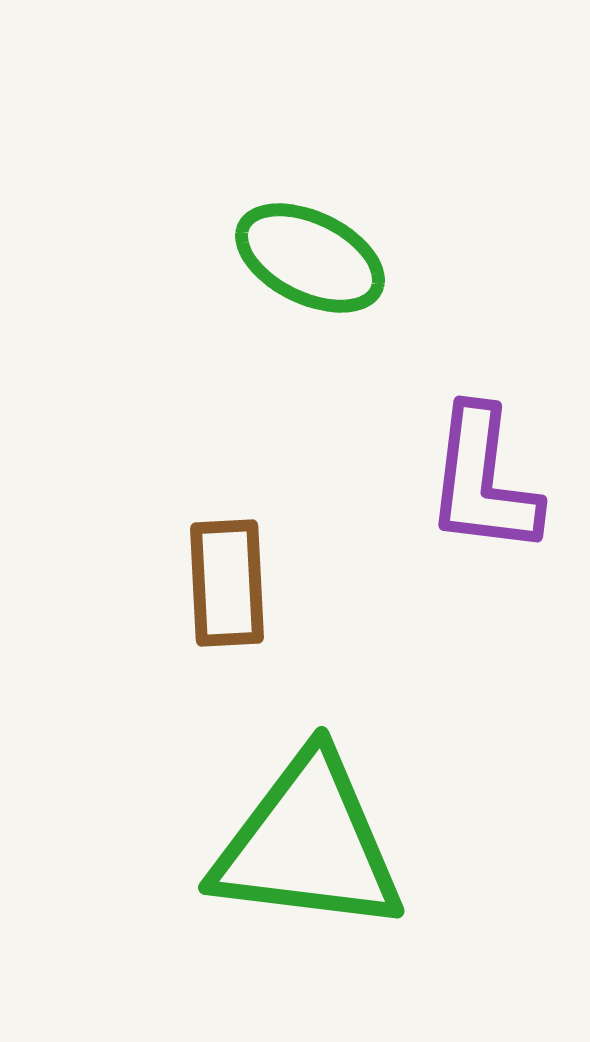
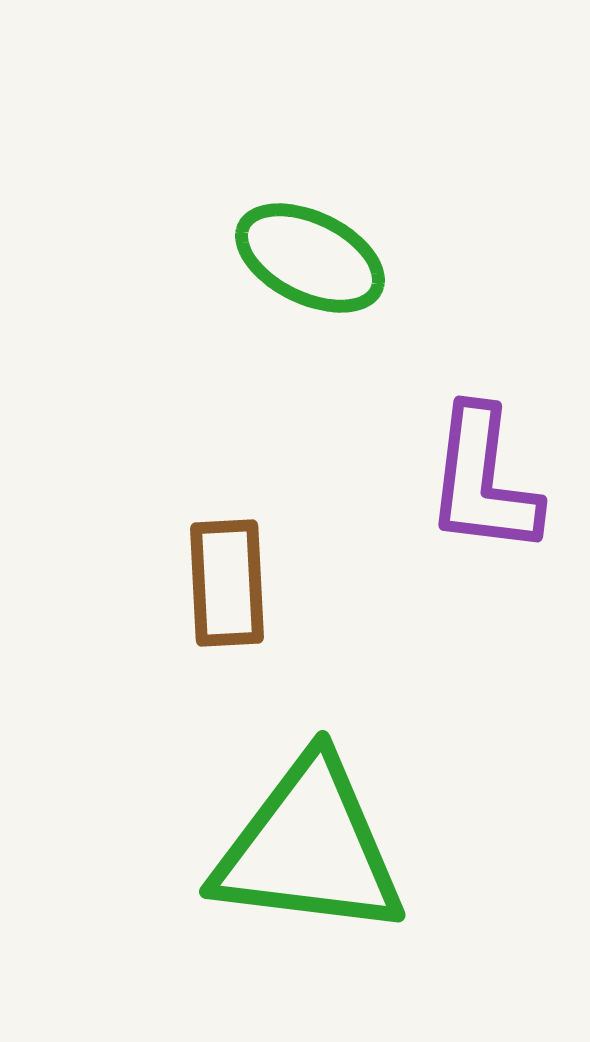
green triangle: moved 1 px right, 4 px down
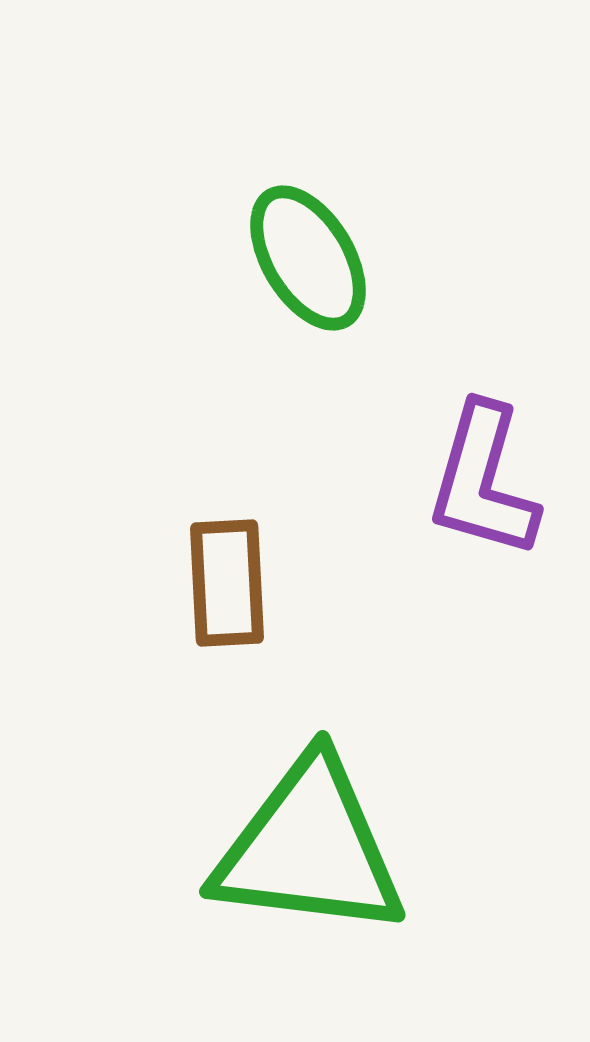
green ellipse: moved 2 px left; rotated 33 degrees clockwise
purple L-shape: rotated 9 degrees clockwise
